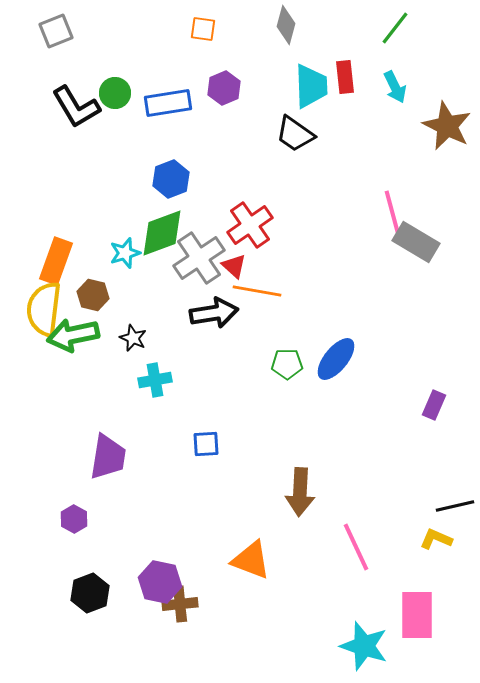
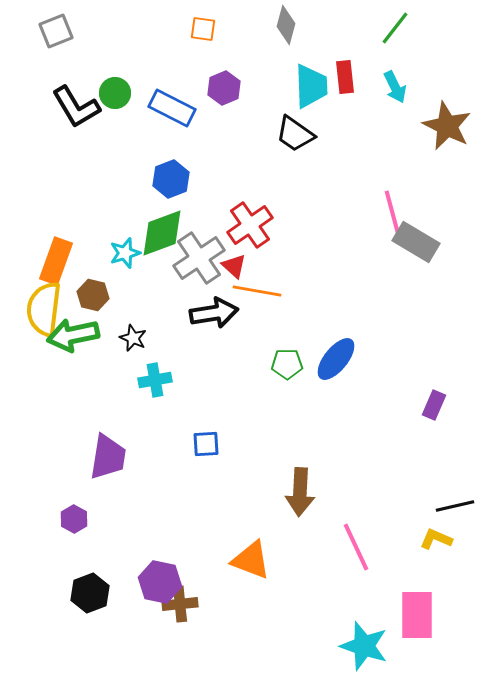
blue rectangle at (168, 103): moved 4 px right, 5 px down; rotated 36 degrees clockwise
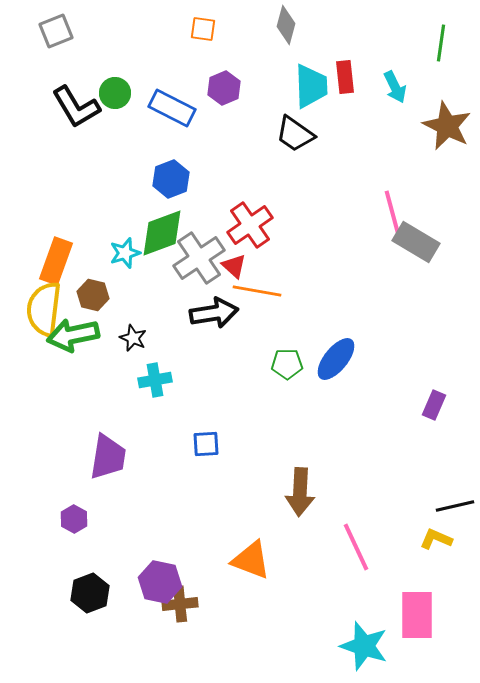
green line at (395, 28): moved 46 px right, 15 px down; rotated 30 degrees counterclockwise
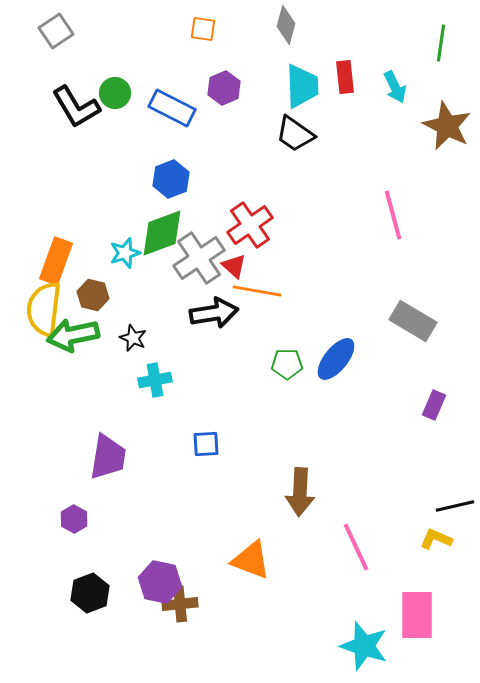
gray square at (56, 31): rotated 12 degrees counterclockwise
cyan trapezoid at (311, 86): moved 9 px left
gray rectangle at (416, 242): moved 3 px left, 79 px down
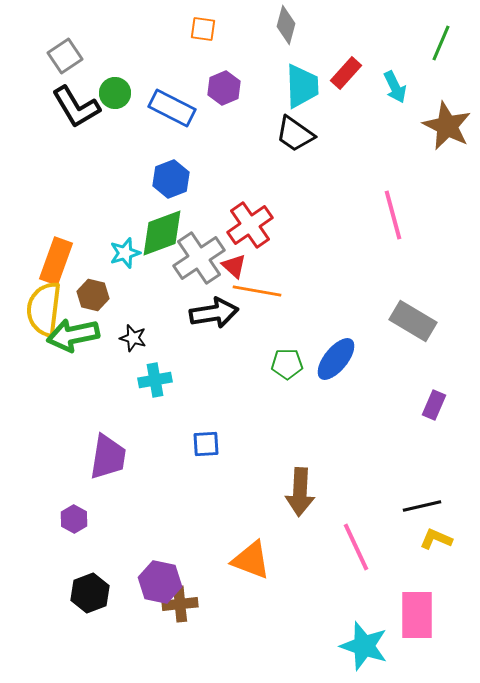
gray square at (56, 31): moved 9 px right, 25 px down
green line at (441, 43): rotated 15 degrees clockwise
red rectangle at (345, 77): moved 1 px right, 4 px up; rotated 48 degrees clockwise
black star at (133, 338): rotated 8 degrees counterclockwise
black line at (455, 506): moved 33 px left
